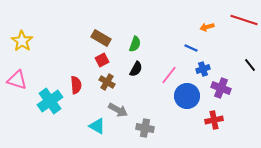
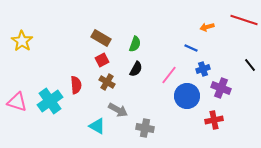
pink triangle: moved 22 px down
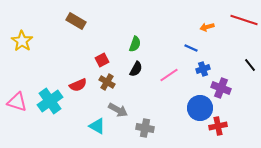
brown rectangle: moved 25 px left, 17 px up
pink line: rotated 18 degrees clockwise
red semicircle: moved 2 px right; rotated 72 degrees clockwise
blue circle: moved 13 px right, 12 px down
red cross: moved 4 px right, 6 px down
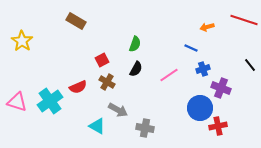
red semicircle: moved 2 px down
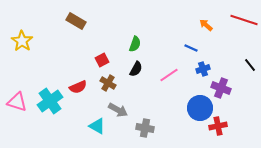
orange arrow: moved 1 px left, 2 px up; rotated 56 degrees clockwise
brown cross: moved 1 px right, 1 px down
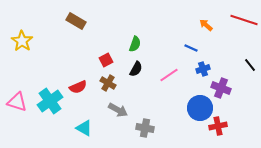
red square: moved 4 px right
cyan triangle: moved 13 px left, 2 px down
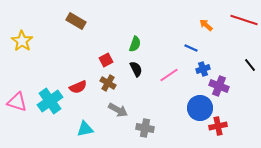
black semicircle: rotated 56 degrees counterclockwise
purple cross: moved 2 px left, 2 px up
cyan triangle: moved 1 px right, 1 px down; rotated 42 degrees counterclockwise
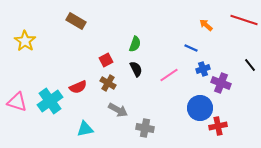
yellow star: moved 3 px right
purple cross: moved 2 px right, 3 px up
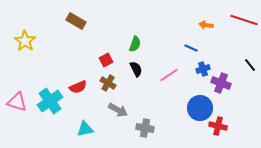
orange arrow: rotated 32 degrees counterclockwise
red cross: rotated 24 degrees clockwise
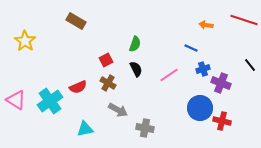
pink triangle: moved 1 px left, 2 px up; rotated 15 degrees clockwise
red cross: moved 4 px right, 5 px up
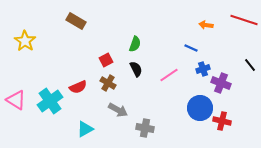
cyan triangle: rotated 18 degrees counterclockwise
